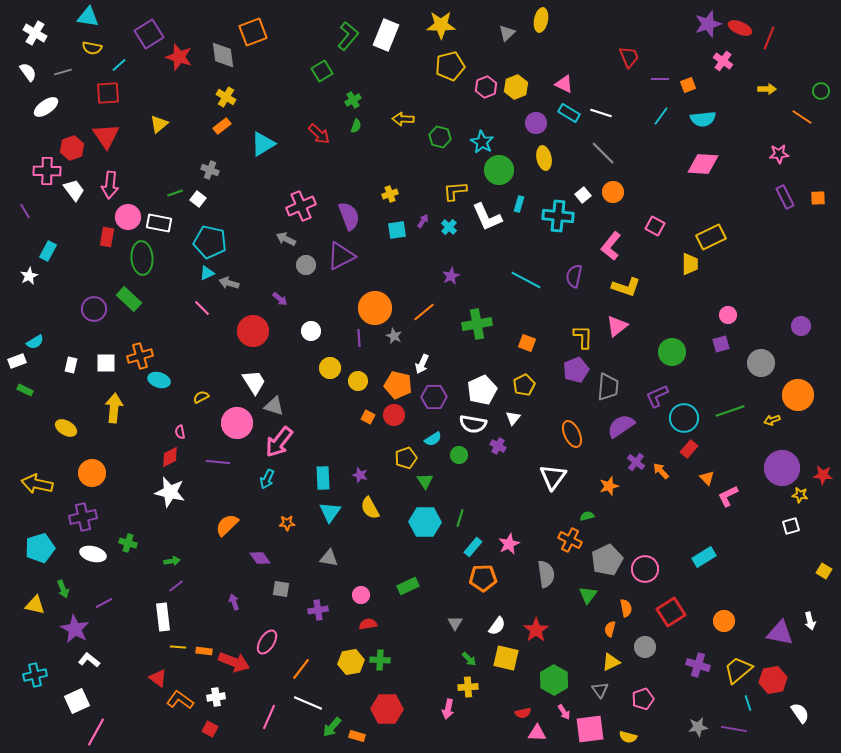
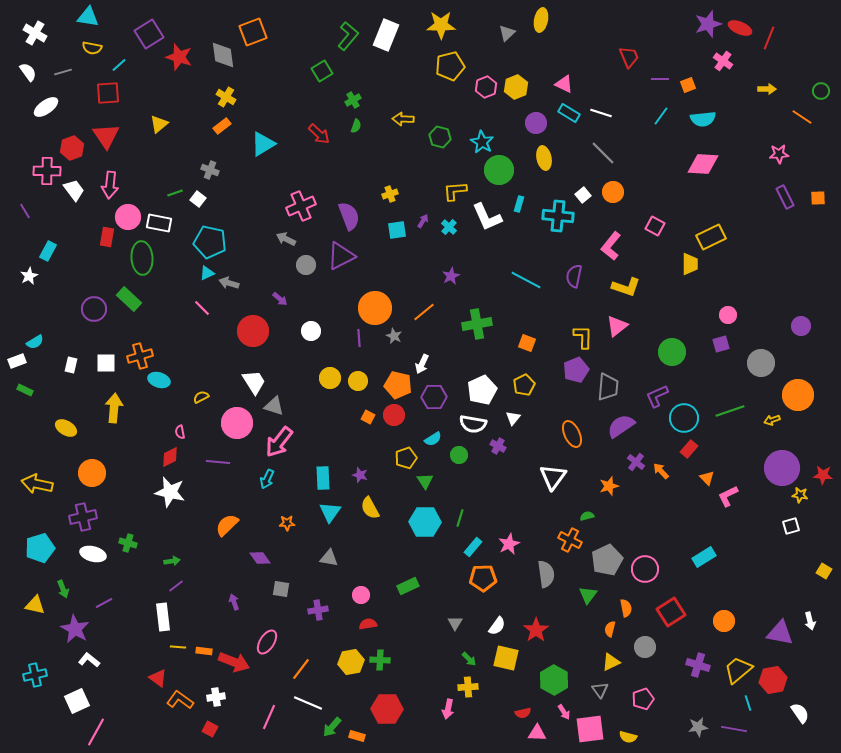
yellow circle at (330, 368): moved 10 px down
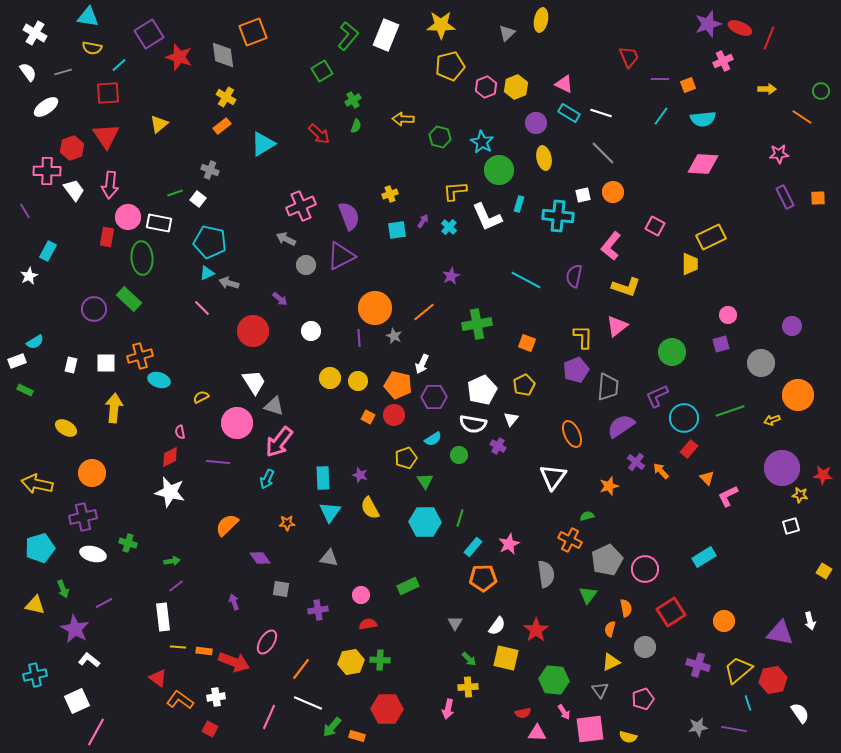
pink cross at (723, 61): rotated 30 degrees clockwise
white square at (583, 195): rotated 28 degrees clockwise
purple circle at (801, 326): moved 9 px left
white triangle at (513, 418): moved 2 px left, 1 px down
green hexagon at (554, 680): rotated 24 degrees counterclockwise
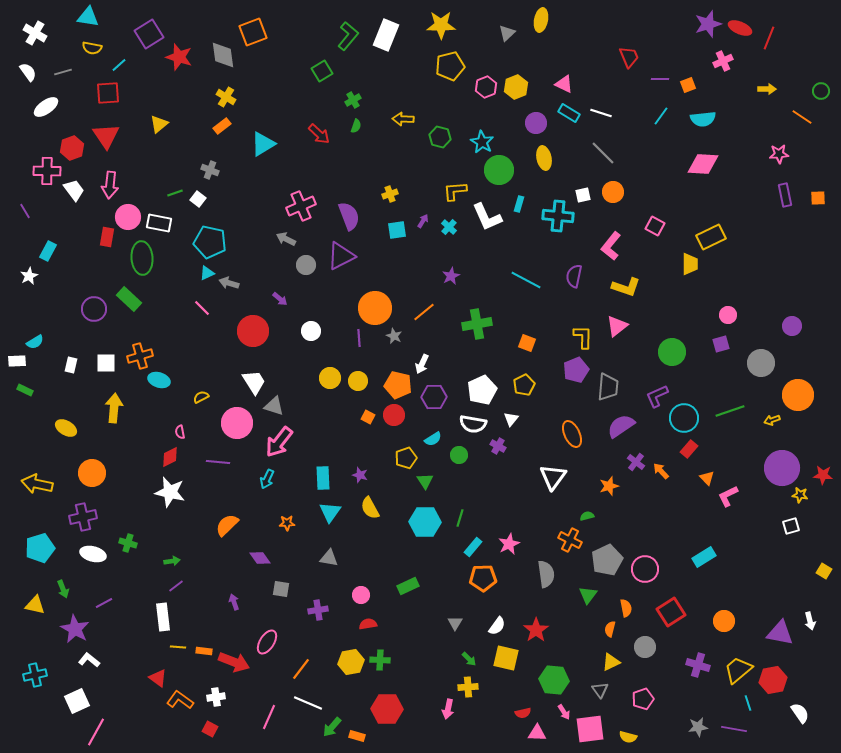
purple rectangle at (785, 197): moved 2 px up; rotated 15 degrees clockwise
white rectangle at (17, 361): rotated 18 degrees clockwise
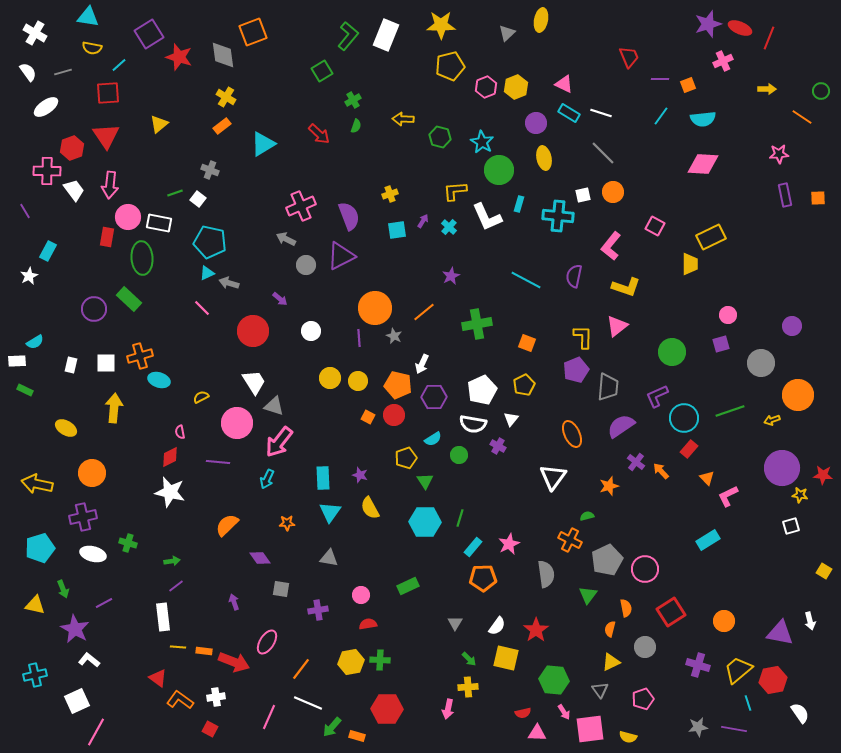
cyan rectangle at (704, 557): moved 4 px right, 17 px up
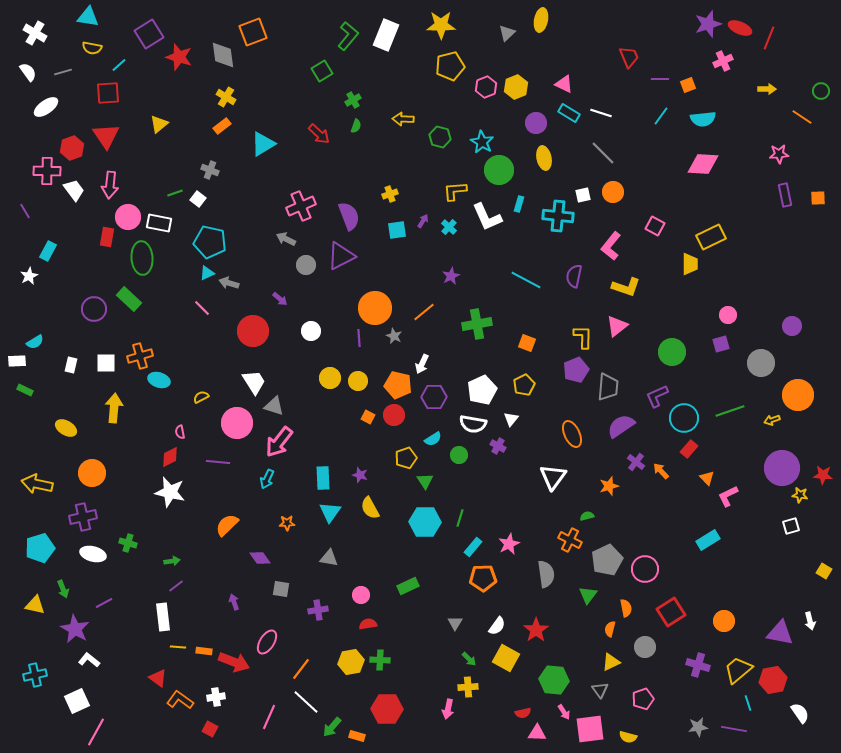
yellow square at (506, 658): rotated 16 degrees clockwise
white line at (308, 703): moved 2 px left, 1 px up; rotated 20 degrees clockwise
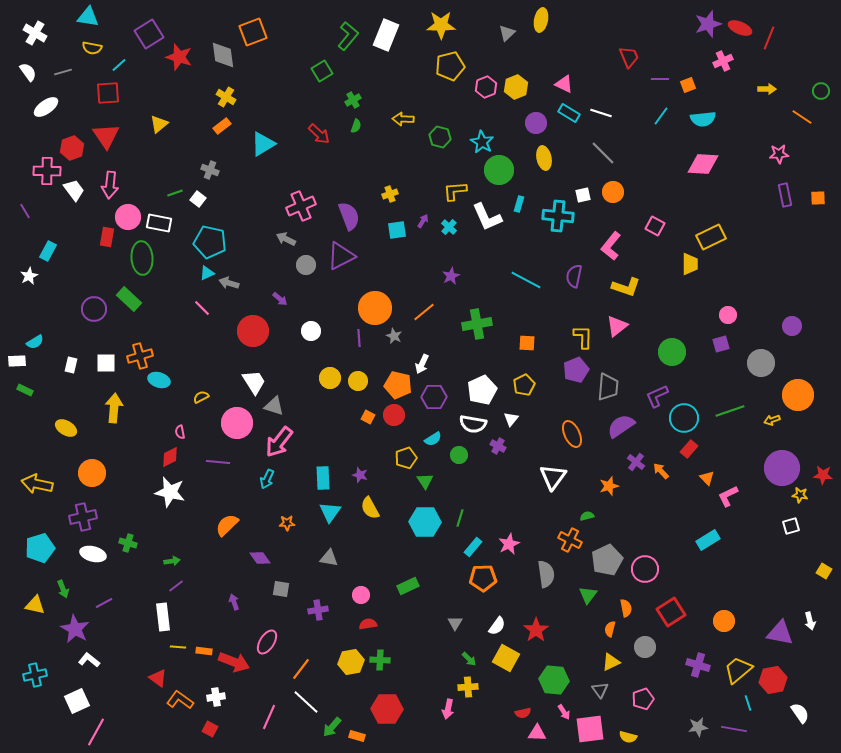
orange square at (527, 343): rotated 18 degrees counterclockwise
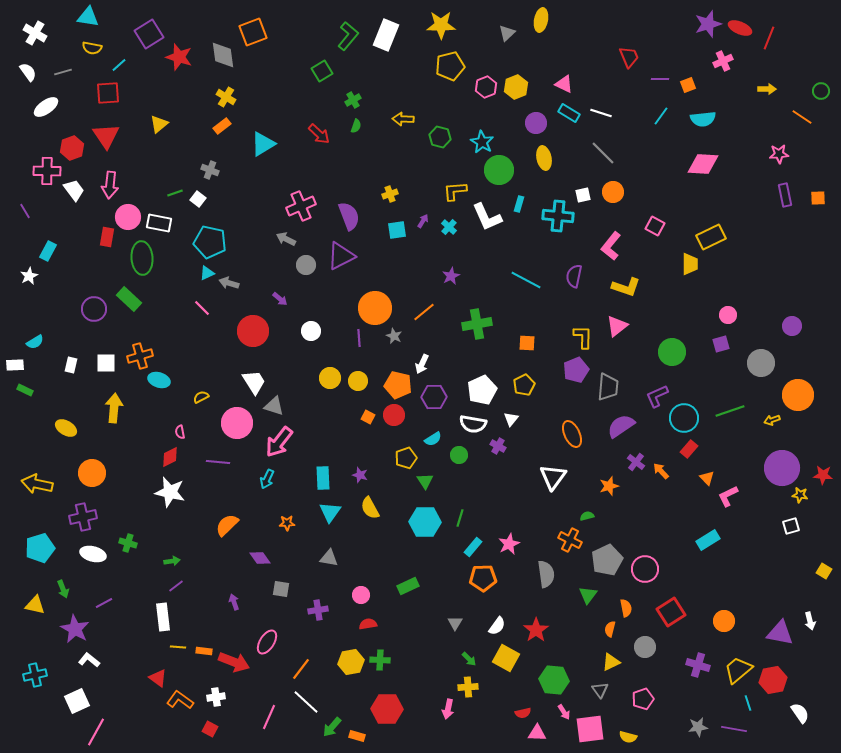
white rectangle at (17, 361): moved 2 px left, 4 px down
